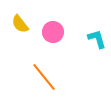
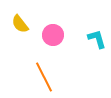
pink circle: moved 3 px down
orange line: rotated 12 degrees clockwise
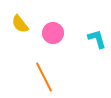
pink circle: moved 2 px up
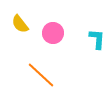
cyan L-shape: rotated 20 degrees clockwise
orange line: moved 3 px left, 2 px up; rotated 20 degrees counterclockwise
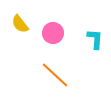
cyan L-shape: moved 2 px left
orange line: moved 14 px right
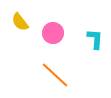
yellow semicircle: moved 2 px up
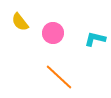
cyan L-shape: rotated 80 degrees counterclockwise
orange line: moved 4 px right, 2 px down
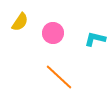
yellow semicircle: rotated 108 degrees counterclockwise
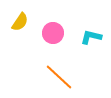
cyan L-shape: moved 4 px left, 2 px up
